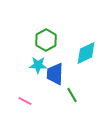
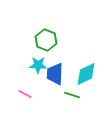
green hexagon: rotated 10 degrees counterclockwise
cyan diamond: moved 21 px down
green line: rotated 42 degrees counterclockwise
pink line: moved 7 px up
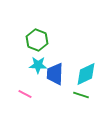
green hexagon: moved 9 px left
green line: moved 9 px right
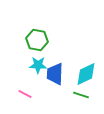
green hexagon: rotated 10 degrees counterclockwise
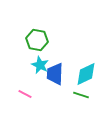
cyan star: moved 2 px right; rotated 24 degrees clockwise
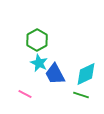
green hexagon: rotated 20 degrees clockwise
cyan star: moved 1 px left, 2 px up
blue trapezoid: rotated 30 degrees counterclockwise
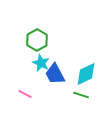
cyan star: moved 2 px right
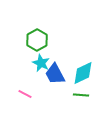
cyan diamond: moved 3 px left, 1 px up
green line: rotated 14 degrees counterclockwise
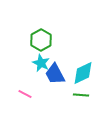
green hexagon: moved 4 px right
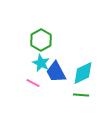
blue trapezoid: moved 1 px right, 2 px up
pink line: moved 8 px right, 11 px up
